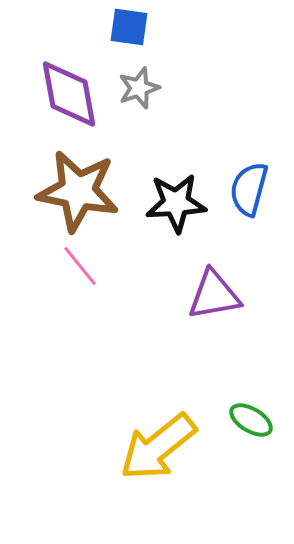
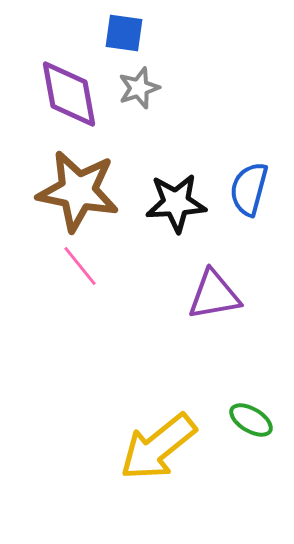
blue square: moved 5 px left, 6 px down
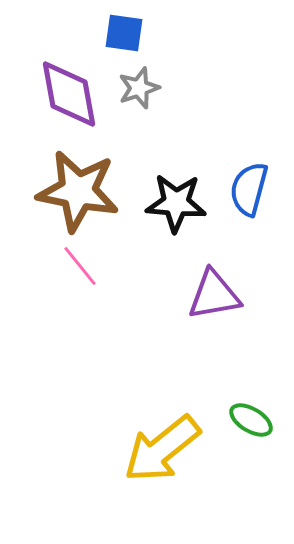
black star: rotated 8 degrees clockwise
yellow arrow: moved 4 px right, 2 px down
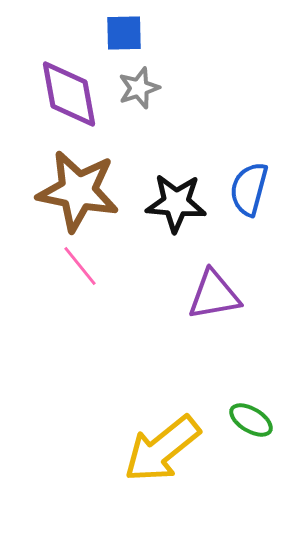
blue square: rotated 9 degrees counterclockwise
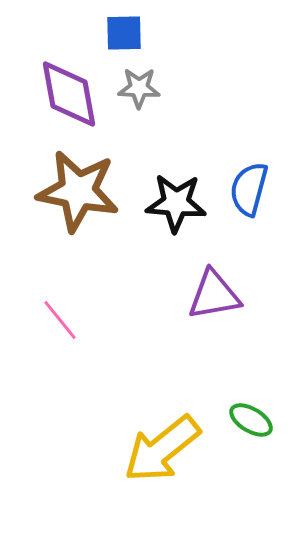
gray star: rotated 21 degrees clockwise
pink line: moved 20 px left, 54 px down
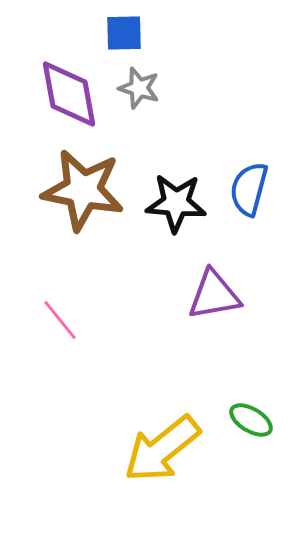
gray star: rotated 15 degrees clockwise
brown star: moved 5 px right, 1 px up
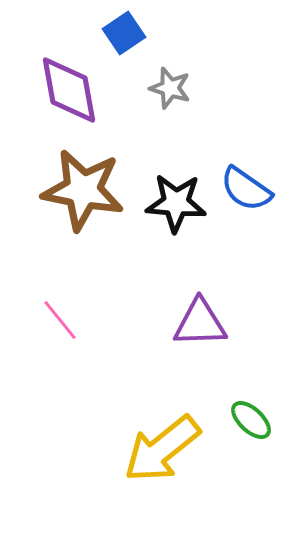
blue square: rotated 33 degrees counterclockwise
gray star: moved 31 px right
purple diamond: moved 4 px up
blue semicircle: moved 3 px left; rotated 70 degrees counterclockwise
purple triangle: moved 14 px left, 28 px down; rotated 8 degrees clockwise
green ellipse: rotated 12 degrees clockwise
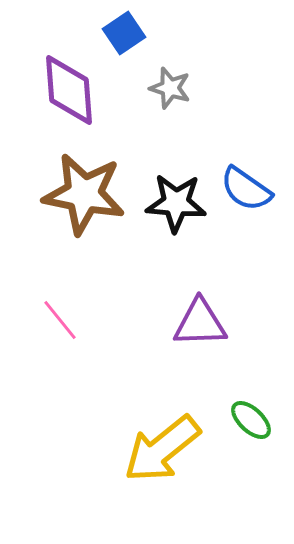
purple diamond: rotated 6 degrees clockwise
brown star: moved 1 px right, 4 px down
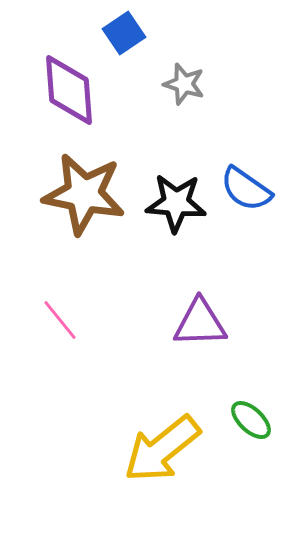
gray star: moved 14 px right, 4 px up
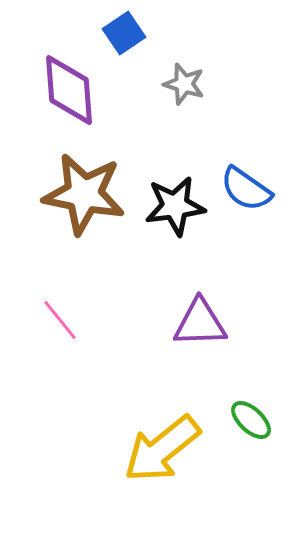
black star: moved 1 px left, 3 px down; rotated 12 degrees counterclockwise
